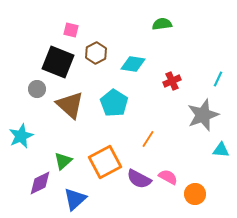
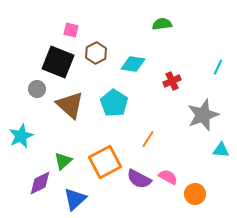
cyan line: moved 12 px up
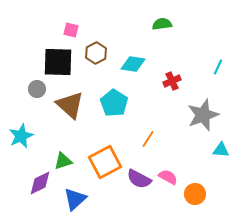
black square: rotated 20 degrees counterclockwise
green triangle: rotated 24 degrees clockwise
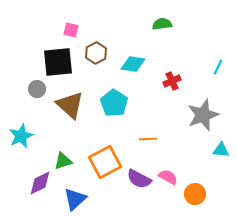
black square: rotated 8 degrees counterclockwise
orange line: rotated 54 degrees clockwise
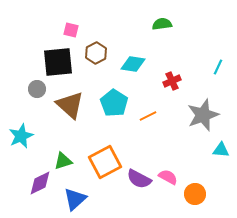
orange line: moved 23 px up; rotated 24 degrees counterclockwise
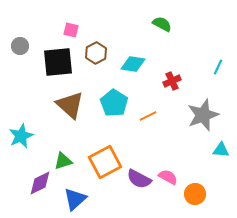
green semicircle: rotated 36 degrees clockwise
gray circle: moved 17 px left, 43 px up
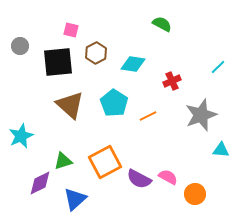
cyan line: rotated 21 degrees clockwise
gray star: moved 2 px left
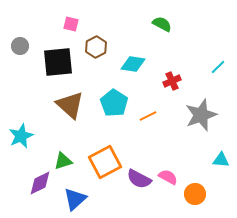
pink square: moved 6 px up
brown hexagon: moved 6 px up
cyan triangle: moved 10 px down
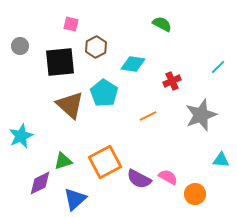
black square: moved 2 px right
cyan pentagon: moved 10 px left, 10 px up
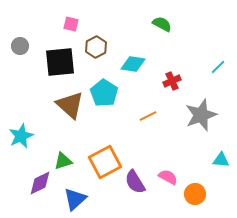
purple semicircle: moved 4 px left, 3 px down; rotated 30 degrees clockwise
